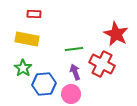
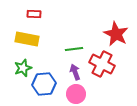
green star: rotated 18 degrees clockwise
pink circle: moved 5 px right
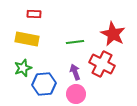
red star: moved 3 px left
green line: moved 1 px right, 7 px up
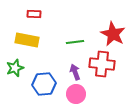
yellow rectangle: moved 1 px down
red cross: rotated 20 degrees counterclockwise
green star: moved 8 px left
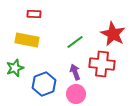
green line: rotated 30 degrees counterclockwise
blue hexagon: rotated 15 degrees counterclockwise
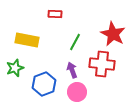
red rectangle: moved 21 px right
green line: rotated 24 degrees counterclockwise
purple arrow: moved 3 px left, 2 px up
pink circle: moved 1 px right, 2 px up
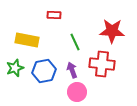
red rectangle: moved 1 px left, 1 px down
red star: moved 1 px left, 3 px up; rotated 25 degrees counterclockwise
green line: rotated 54 degrees counterclockwise
blue hexagon: moved 13 px up; rotated 10 degrees clockwise
